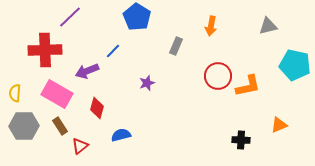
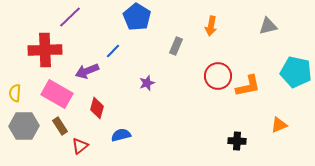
cyan pentagon: moved 1 px right, 7 px down
black cross: moved 4 px left, 1 px down
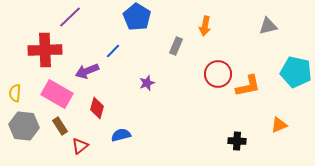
orange arrow: moved 6 px left
red circle: moved 2 px up
gray hexagon: rotated 8 degrees clockwise
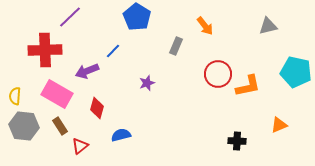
orange arrow: rotated 48 degrees counterclockwise
yellow semicircle: moved 3 px down
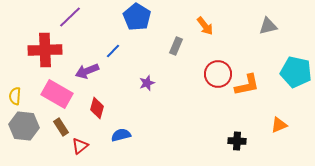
orange L-shape: moved 1 px left, 1 px up
brown rectangle: moved 1 px right, 1 px down
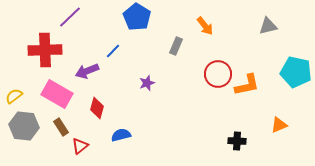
yellow semicircle: moved 1 px left; rotated 48 degrees clockwise
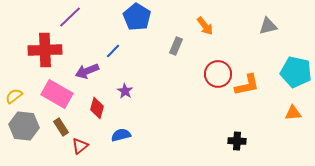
purple star: moved 22 px left, 8 px down; rotated 21 degrees counterclockwise
orange triangle: moved 14 px right, 12 px up; rotated 18 degrees clockwise
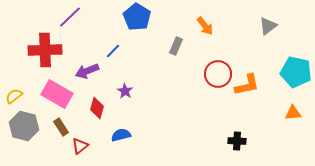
gray triangle: rotated 24 degrees counterclockwise
gray hexagon: rotated 8 degrees clockwise
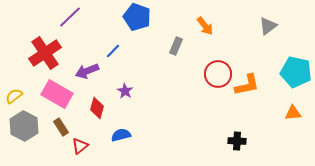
blue pentagon: rotated 12 degrees counterclockwise
red cross: moved 3 px down; rotated 32 degrees counterclockwise
gray hexagon: rotated 12 degrees clockwise
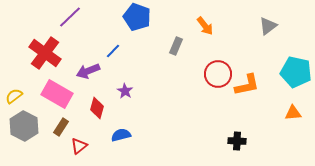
red cross: rotated 20 degrees counterclockwise
purple arrow: moved 1 px right
brown rectangle: rotated 66 degrees clockwise
red triangle: moved 1 px left
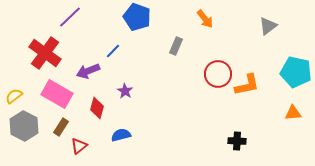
orange arrow: moved 7 px up
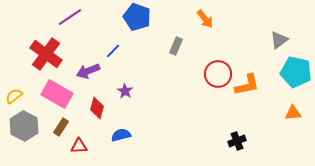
purple line: rotated 10 degrees clockwise
gray triangle: moved 11 px right, 14 px down
red cross: moved 1 px right, 1 px down
black cross: rotated 24 degrees counterclockwise
red triangle: rotated 36 degrees clockwise
